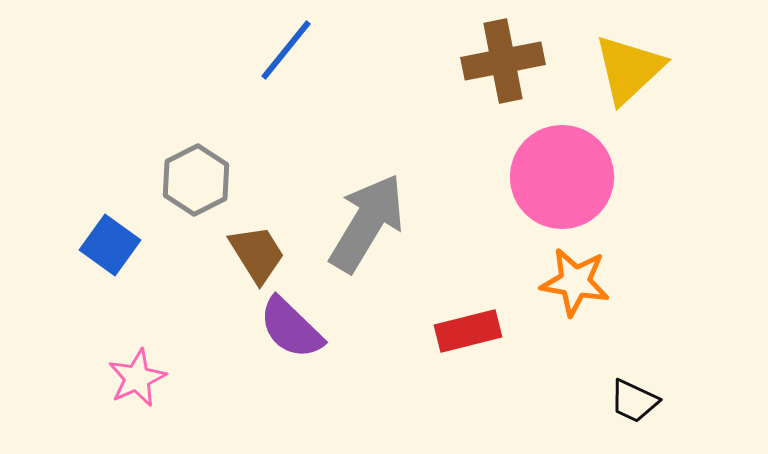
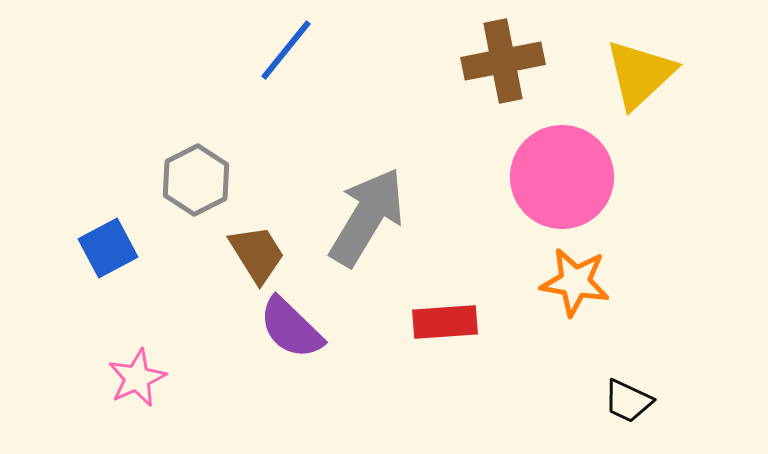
yellow triangle: moved 11 px right, 5 px down
gray arrow: moved 6 px up
blue square: moved 2 px left, 3 px down; rotated 26 degrees clockwise
red rectangle: moved 23 px left, 9 px up; rotated 10 degrees clockwise
black trapezoid: moved 6 px left
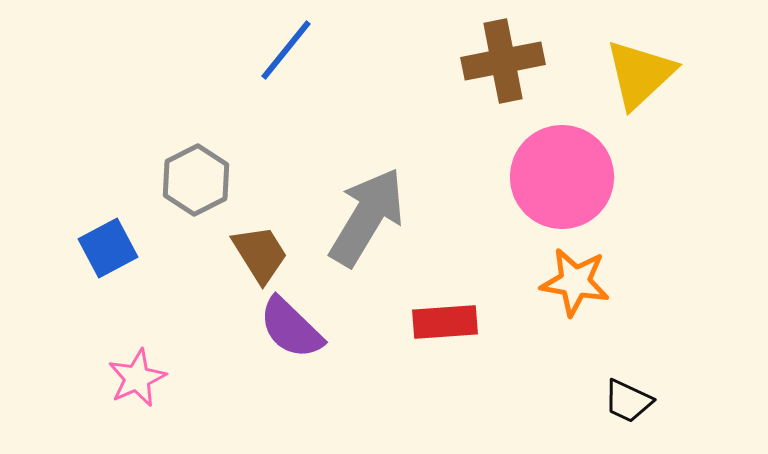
brown trapezoid: moved 3 px right
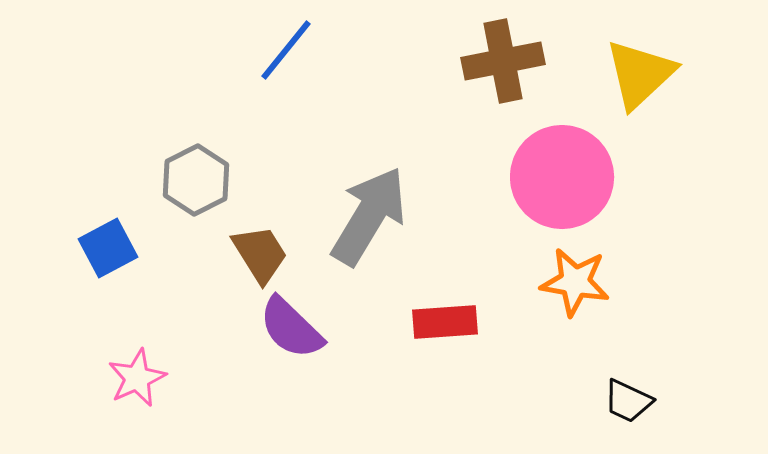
gray arrow: moved 2 px right, 1 px up
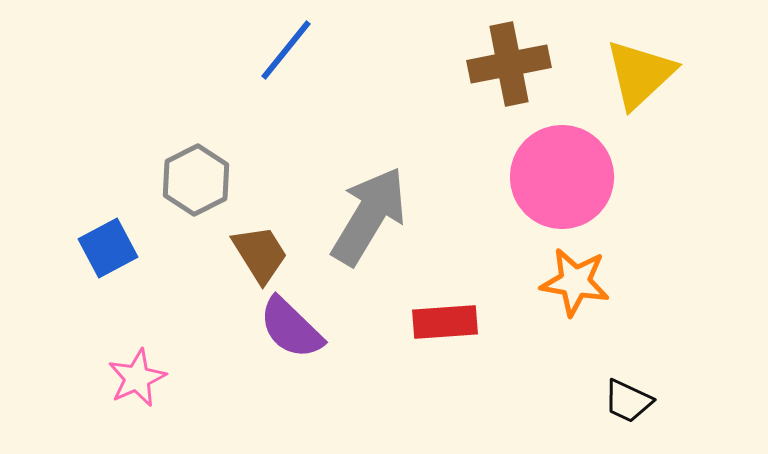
brown cross: moved 6 px right, 3 px down
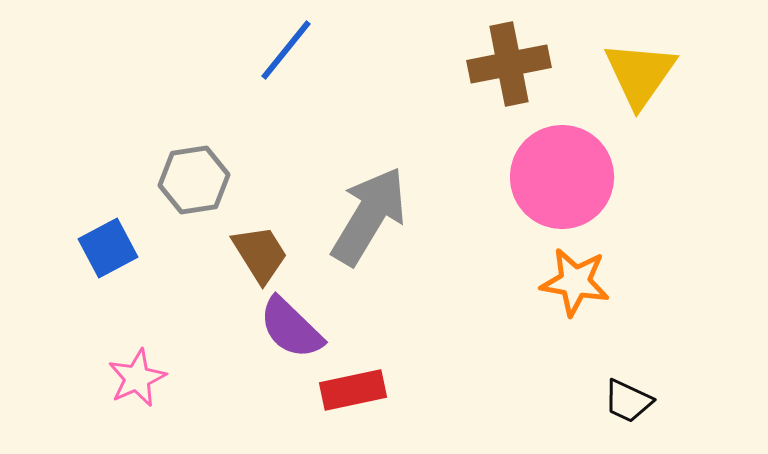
yellow triangle: rotated 12 degrees counterclockwise
gray hexagon: moved 2 px left; rotated 18 degrees clockwise
red rectangle: moved 92 px left, 68 px down; rotated 8 degrees counterclockwise
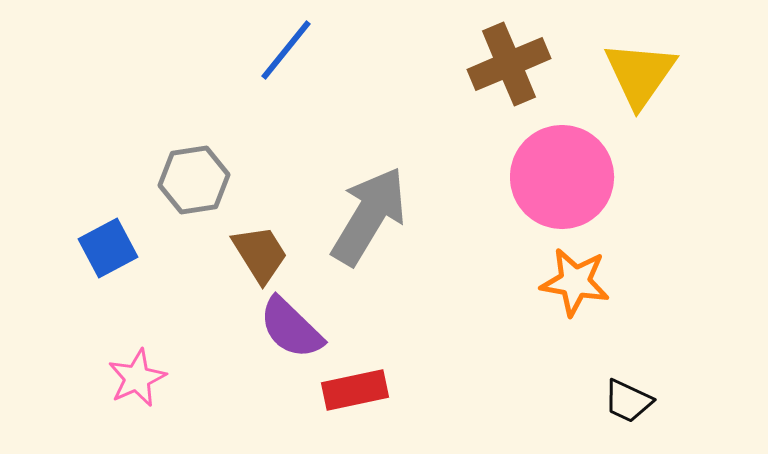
brown cross: rotated 12 degrees counterclockwise
red rectangle: moved 2 px right
